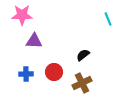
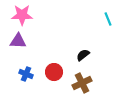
purple triangle: moved 16 px left
blue cross: rotated 24 degrees clockwise
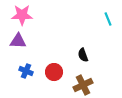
black semicircle: rotated 72 degrees counterclockwise
blue cross: moved 3 px up
brown cross: moved 1 px right, 2 px down
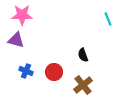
purple triangle: moved 2 px left, 1 px up; rotated 12 degrees clockwise
brown cross: rotated 12 degrees counterclockwise
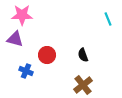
purple triangle: moved 1 px left, 1 px up
red circle: moved 7 px left, 17 px up
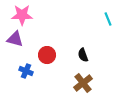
brown cross: moved 2 px up
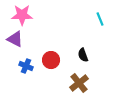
cyan line: moved 8 px left
purple triangle: rotated 12 degrees clockwise
red circle: moved 4 px right, 5 px down
blue cross: moved 5 px up
brown cross: moved 4 px left
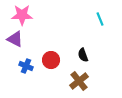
brown cross: moved 2 px up
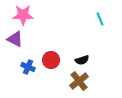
pink star: moved 1 px right
black semicircle: moved 1 px left, 5 px down; rotated 88 degrees counterclockwise
blue cross: moved 2 px right, 1 px down
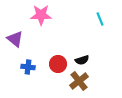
pink star: moved 18 px right
purple triangle: rotated 12 degrees clockwise
red circle: moved 7 px right, 4 px down
blue cross: rotated 16 degrees counterclockwise
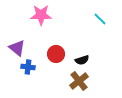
cyan line: rotated 24 degrees counterclockwise
purple triangle: moved 2 px right, 9 px down
red circle: moved 2 px left, 10 px up
